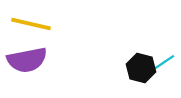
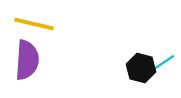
yellow line: moved 3 px right
purple semicircle: rotated 75 degrees counterclockwise
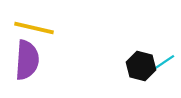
yellow line: moved 4 px down
black hexagon: moved 2 px up
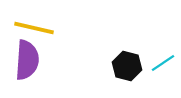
black hexagon: moved 14 px left
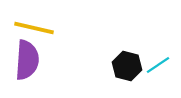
cyan line: moved 5 px left, 2 px down
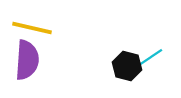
yellow line: moved 2 px left
cyan line: moved 7 px left, 8 px up
